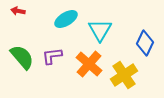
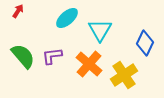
red arrow: rotated 112 degrees clockwise
cyan ellipse: moved 1 px right, 1 px up; rotated 10 degrees counterclockwise
green semicircle: moved 1 px right, 1 px up
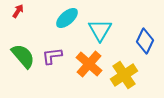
blue diamond: moved 2 px up
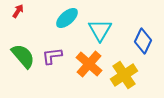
blue diamond: moved 2 px left
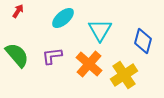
cyan ellipse: moved 4 px left
blue diamond: rotated 10 degrees counterclockwise
green semicircle: moved 6 px left, 1 px up
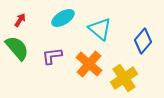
red arrow: moved 2 px right, 9 px down
cyan ellipse: rotated 10 degrees clockwise
cyan triangle: moved 1 px up; rotated 20 degrees counterclockwise
blue diamond: rotated 25 degrees clockwise
green semicircle: moved 7 px up
yellow cross: moved 3 px down
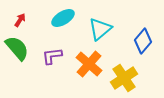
cyan triangle: rotated 40 degrees clockwise
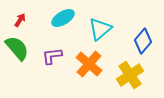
yellow cross: moved 6 px right, 3 px up
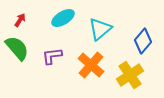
orange cross: moved 2 px right, 1 px down
